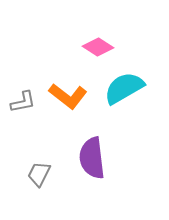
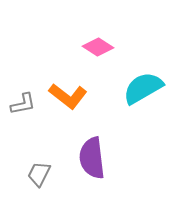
cyan semicircle: moved 19 px right
gray L-shape: moved 2 px down
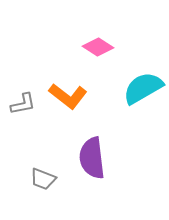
gray trapezoid: moved 4 px right, 5 px down; rotated 96 degrees counterclockwise
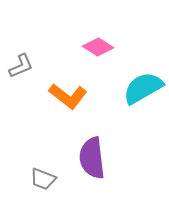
gray L-shape: moved 2 px left, 38 px up; rotated 12 degrees counterclockwise
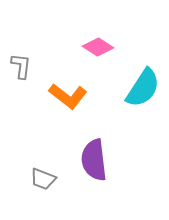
gray L-shape: rotated 60 degrees counterclockwise
cyan semicircle: rotated 153 degrees clockwise
purple semicircle: moved 2 px right, 2 px down
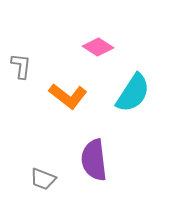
cyan semicircle: moved 10 px left, 5 px down
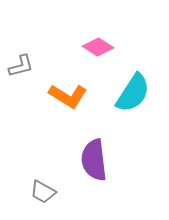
gray L-shape: rotated 68 degrees clockwise
orange L-shape: rotated 6 degrees counterclockwise
gray trapezoid: moved 13 px down; rotated 8 degrees clockwise
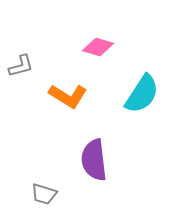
pink diamond: rotated 16 degrees counterclockwise
cyan semicircle: moved 9 px right, 1 px down
gray trapezoid: moved 1 px right, 2 px down; rotated 12 degrees counterclockwise
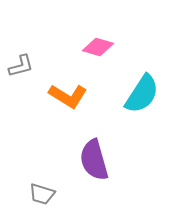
purple semicircle: rotated 9 degrees counterclockwise
gray trapezoid: moved 2 px left
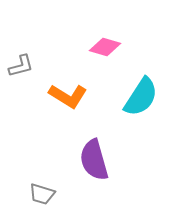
pink diamond: moved 7 px right
cyan semicircle: moved 1 px left, 3 px down
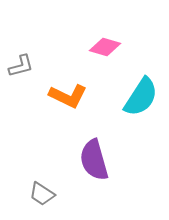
orange L-shape: rotated 6 degrees counterclockwise
gray trapezoid: rotated 16 degrees clockwise
